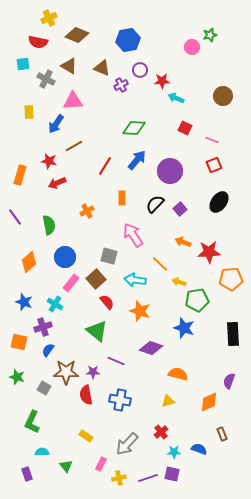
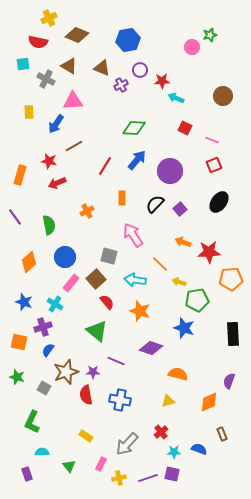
brown star at (66, 372): rotated 20 degrees counterclockwise
green triangle at (66, 466): moved 3 px right
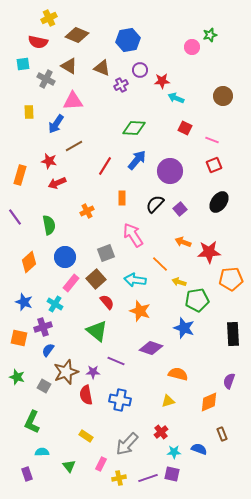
gray square at (109, 256): moved 3 px left, 3 px up; rotated 36 degrees counterclockwise
orange square at (19, 342): moved 4 px up
gray square at (44, 388): moved 2 px up
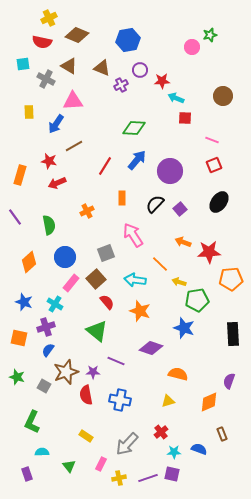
red semicircle at (38, 42): moved 4 px right
red square at (185, 128): moved 10 px up; rotated 24 degrees counterclockwise
purple cross at (43, 327): moved 3 px right
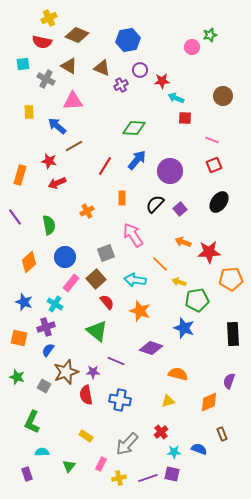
blue arrow at (56, 124): moved 1 px right, 2 px down; rotated 96 degrees clockwise
green triangle at (69, 466): rotated 16 degrees clockwise
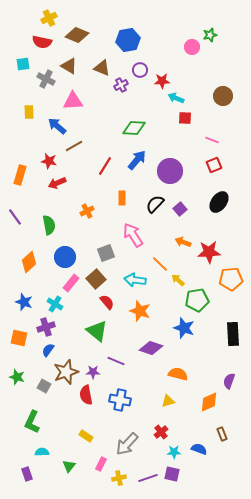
yellow arrow at (179, 282): moved 1 px left, 2 px up; rotated 24 degrees clockwise
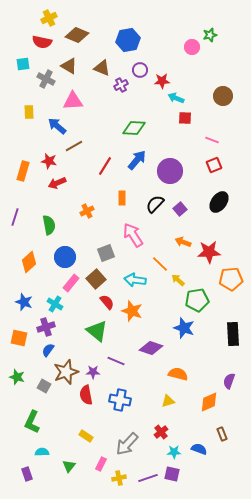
orange rectangle at (20, 175): moved 3 px right, 4 px up
purple line at (15, 217): rotated 54 degrees clockwise
orange star at (140, 311): moved 8 px left
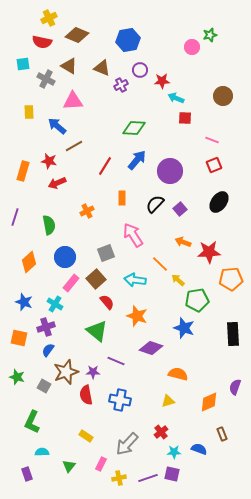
orange star at (132, 311): moved 5 px right, 5 px down
purple semicircle at (229, 381): moved 6 px right, 6 px down
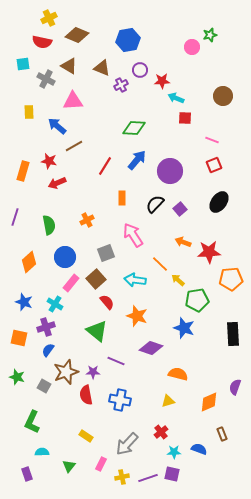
orange cross at (87, 211): moved 9 px down
yellow cross at (119, 478): moved 3 px right, 1 px up
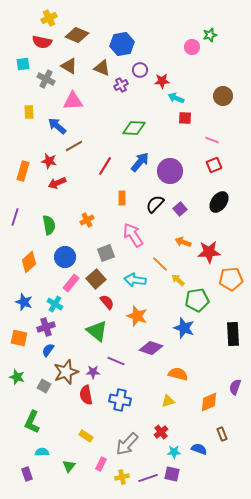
blue hexagon at (128, 40): moved 6 px left, 4 px down
blue arrow at (137, 160): moved 3 px right, 2 px down
